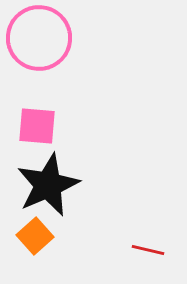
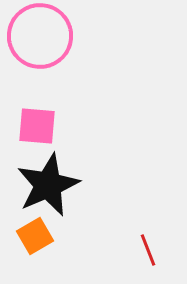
pink circle: moved 1 px right, 2 px up
orange square: rotated 12 degrees clockwise
red line: rotated 56 degrees clockwise
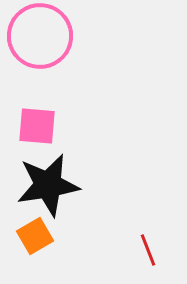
black star: rotated 14 degrees clockwise
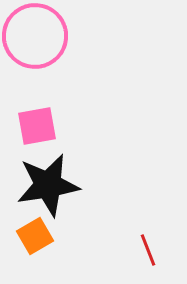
pink circle: moved 5 px left
pink square: rotated 15 degrees counterclockwise
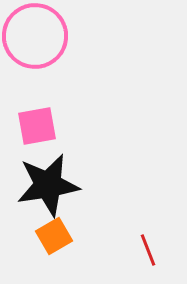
orange square: moved 19 px right
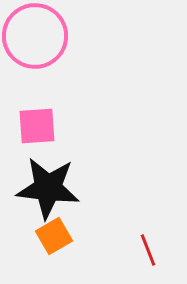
pink square: rotated 6 degrees clockwise
black star: moved 3 px down; rotated 16 degrees clockwise
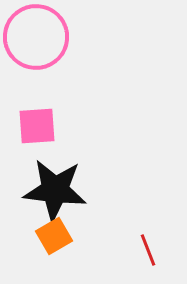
pink circle: moved 1 px right, 1 px down
black star: moved 7 px right, 2 px down
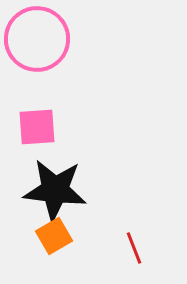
pink circle: moved 1 px right, 2 px down
pink square: moved 1 px down
red line: moved 14 px left, 2 px up
